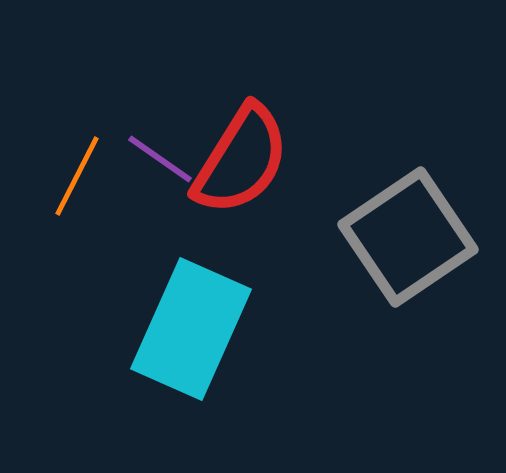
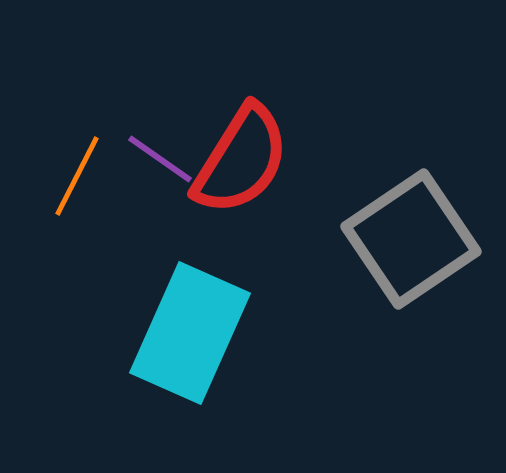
gray square: moved 3 px right, 2 px down
cyan rectangle: moved 1 px left, 4 px down
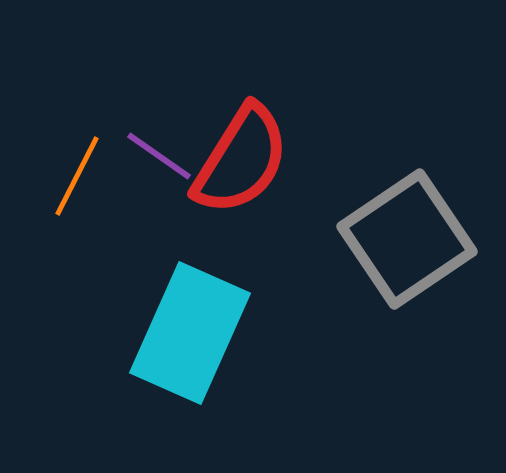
purple line: moved 1 px left, 3 px up
gray square: moved 4 px left
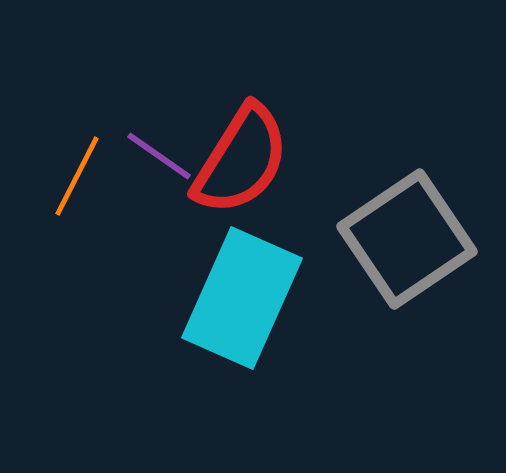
cyan rectangle: moved 52 px right, 35 px up
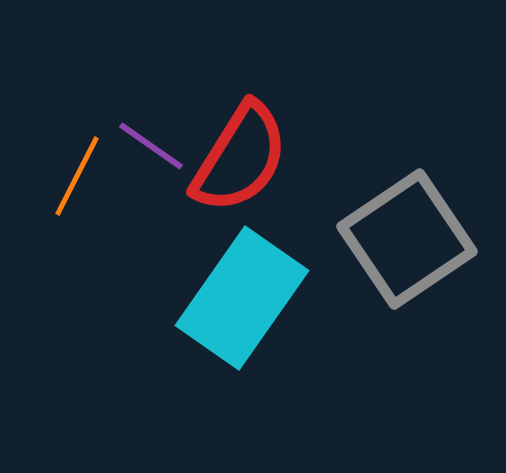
purple line: moved 8 px left, 10 px up
red semicircle: moved 1 px left, 2 px up
cyan rectangle: rotated 11 degrees clockwise
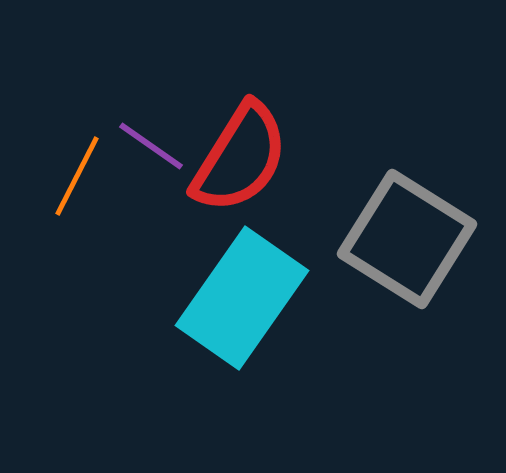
gray square: rotated 24 degrees counterclockwise
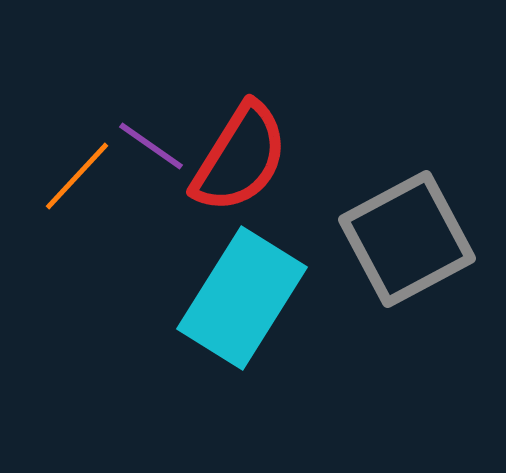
orange line: rotated 16 degrees clockwise
gray square: rotated 30 degrees clockwise
cyan rectangle: rotated 3 degrees counterclockwise
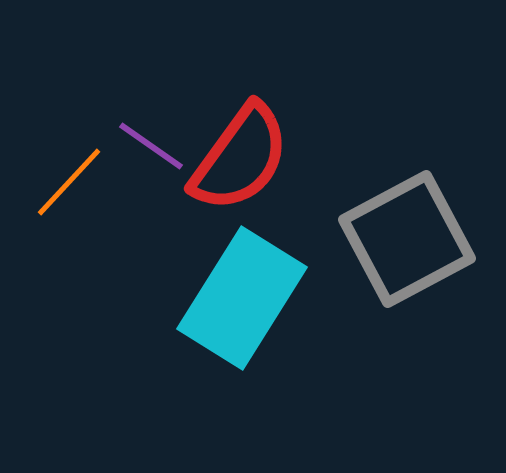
red semicircle: rotated 4 degrees clockwise
orange line: moved 8 px left, 6 px down
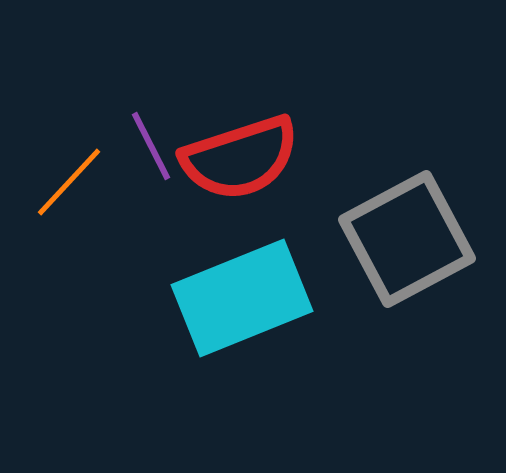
purple line: rotated 28 degrees clockwise
red semicircle: rotated 36 degrees clockwise
cyan rectangle: rotated 36 degrees clockwise
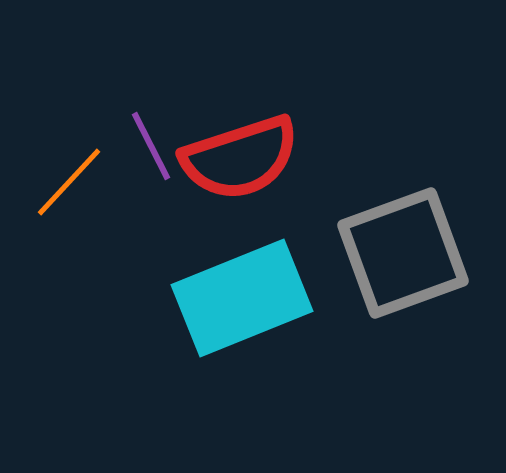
gray square: moved 4 px left, 14 px down; rotated 8 degrees clockwise
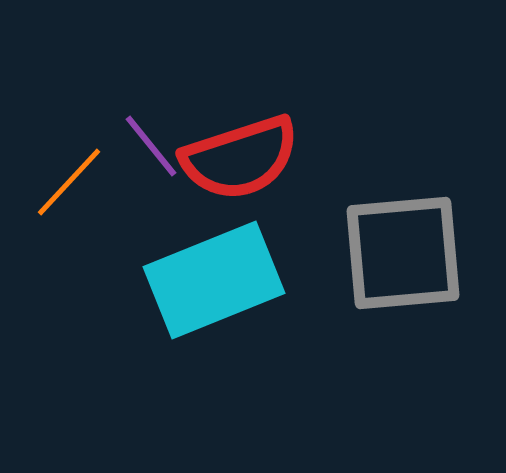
purple line: rotated 12 degrees counterclockwise
gray square: rotated 15 degrees clockwise
cyan rectangle: moved 28 px left, 18 px up
